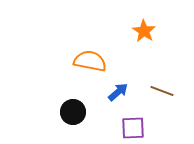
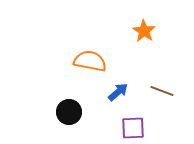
black circle: moved 4 px left
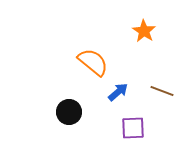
orange semicircle: moved 3 px right, 1 px down; rotated 28 degrees clockwise
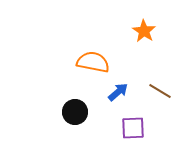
orange semicircle: rotated 28 degrees counterclockwise
brown line: moved 2 px left; rotated 10 degrees clockwise
black circle: moved 6 px right
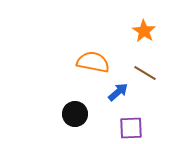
brown line: moved 15 px left, 18 px up
black circle: moved 2 px down
purple square: moved 2 px left
